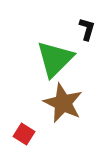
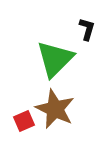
brown star: moved 8 px left, 6 px down
red square: moved 13 px up; rotated 35 degrees clockwise
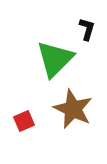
brown star: moved 18 px right
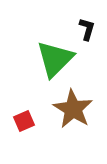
brown star: rotated 6 degrees clockwise
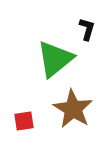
green triangle: rotated 6 degrees clockwise
red square: rotated 15 degrees clockwise
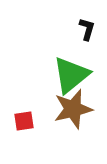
green triangle: moved 16 px right, 16 px down
brown star: rotated 27 degrees clockwise
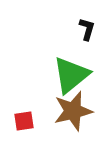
brown star: moved 2 px down
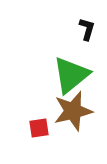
red square: moved 15 px right, 7 px down
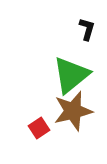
red square: rotated 25 degrees counterclockwise
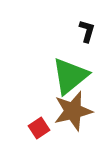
black L-shape: moved 2 px down
green triangle: moved 1 px left, 1 px down
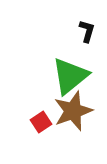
brown star: rotated 6 degrees counterclockwise
red square: moved 2 px right, 6 px up
